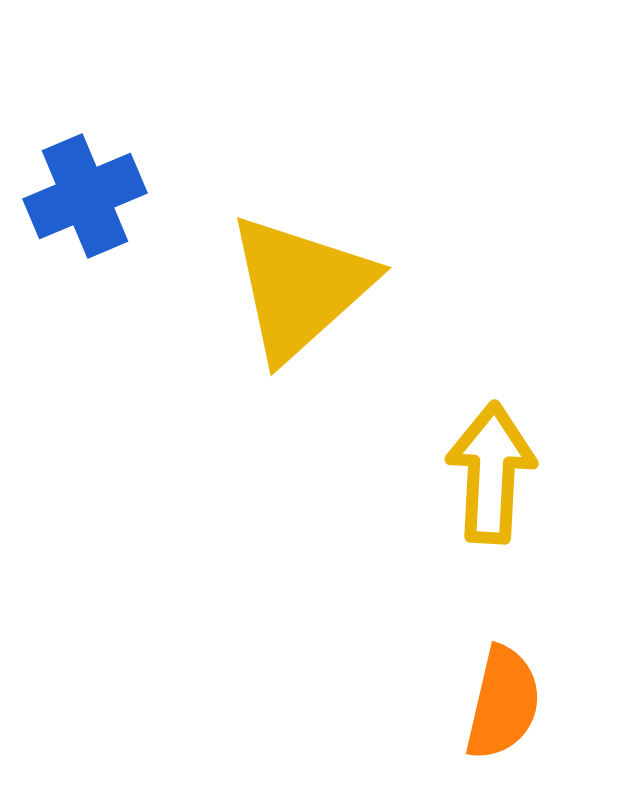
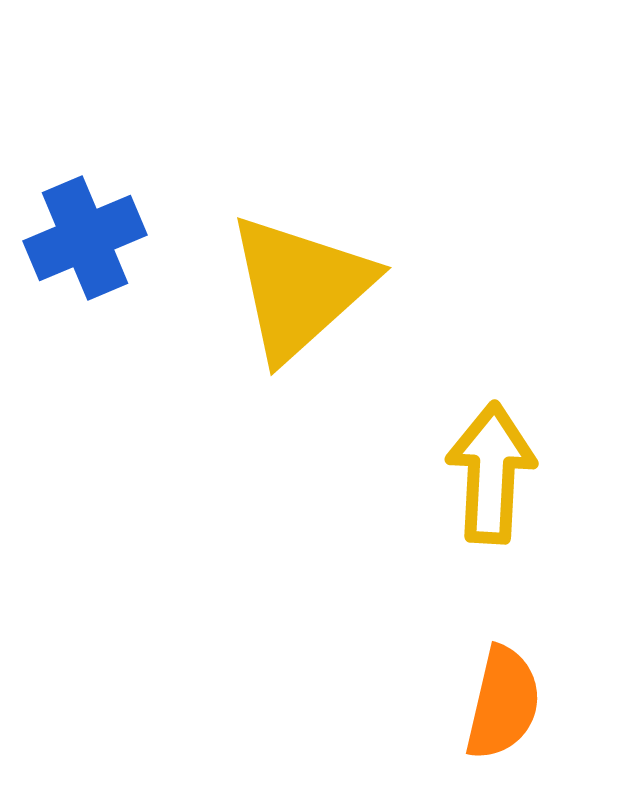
blue cross: moved 42 px down
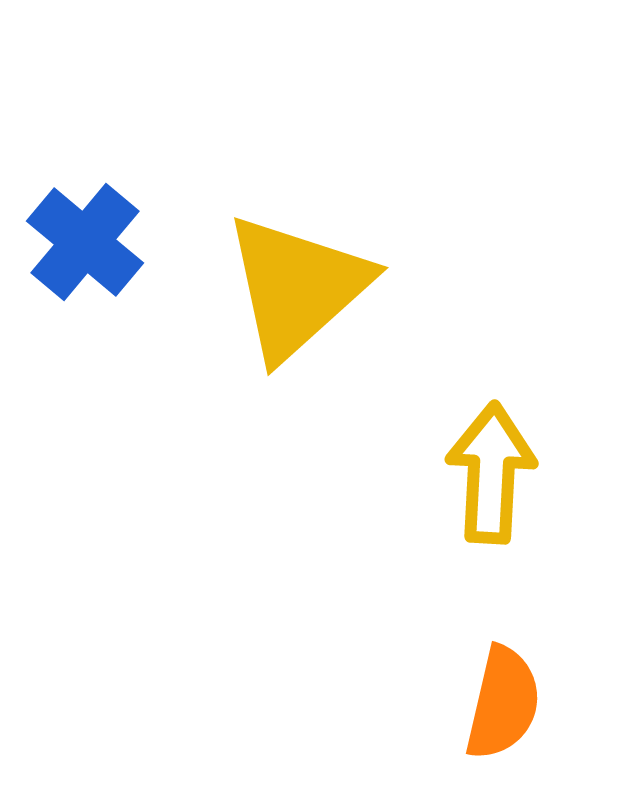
blue cross: moved 4 px down; rotated 27 degrees counterclockwise
yellow triangle: moved 3 px left
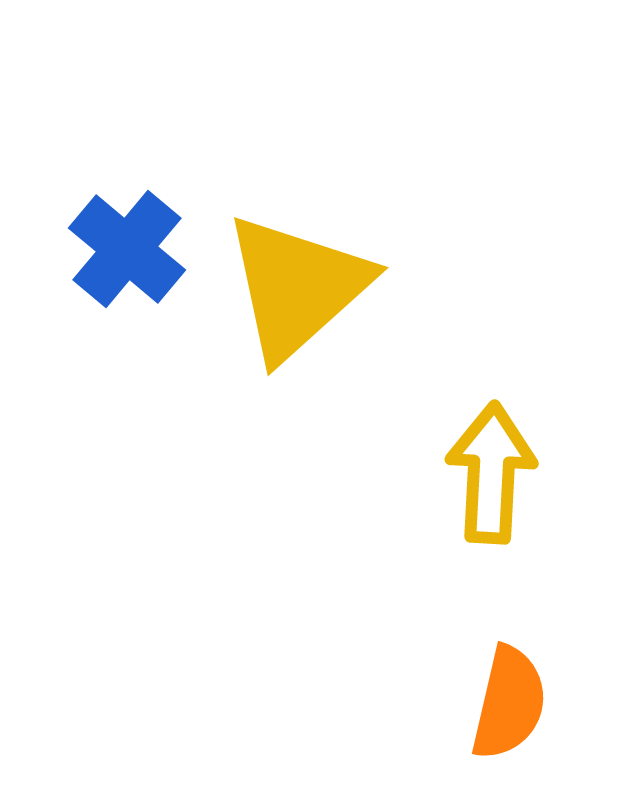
blue cross: moved 42 px right, 7 px down
orange semicircle: moved 6 px right
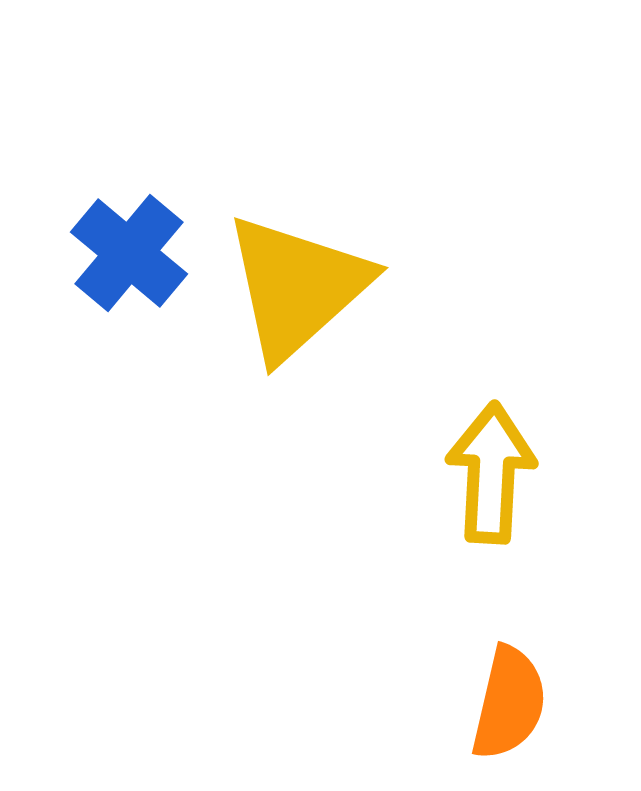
blue cross: moved 2 px right, 4 px down
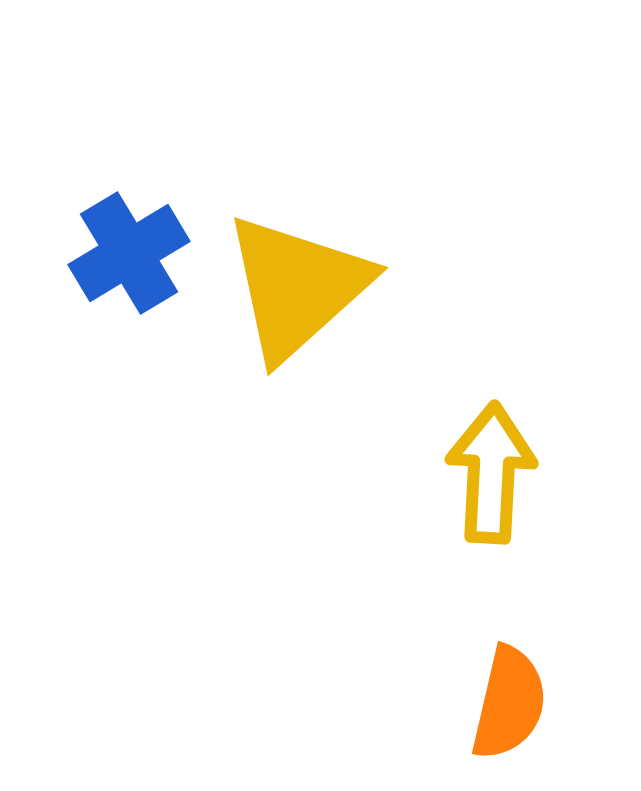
blue cross: rotated 19 degrees clockwise
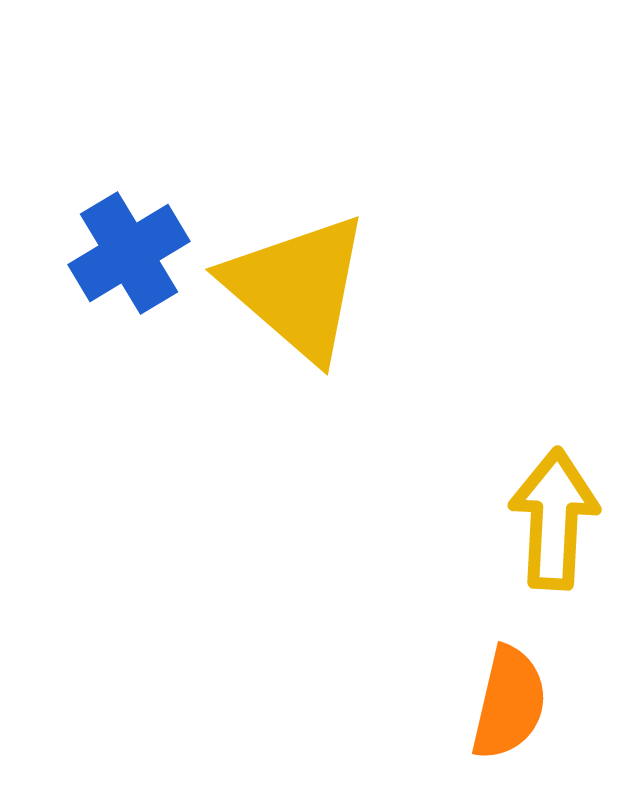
yellow triangle: rotated 37 degrees counterclockwise
yellow arrow: moved 63 px right, 46 px down
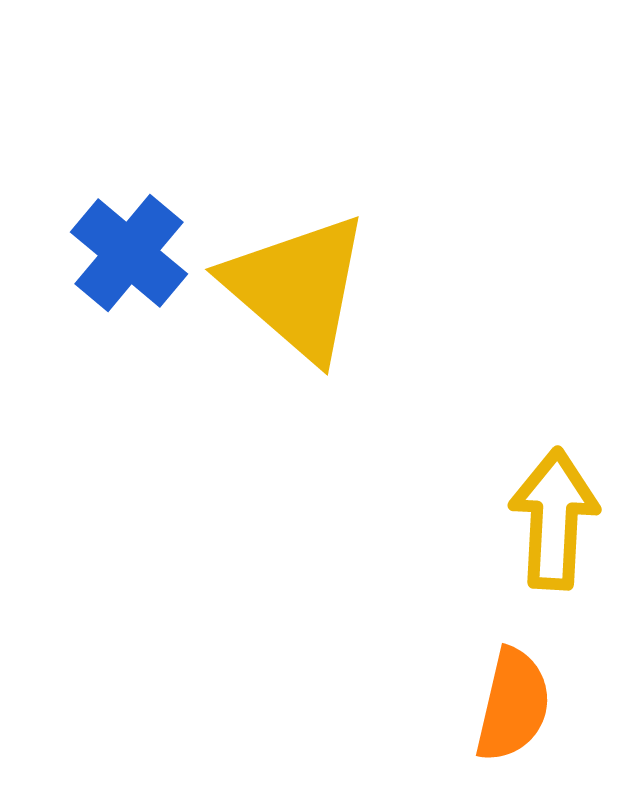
blue cross: rotated 19 degrees counterclockwise
orange semicircle: moved 4 px right, 2 px down
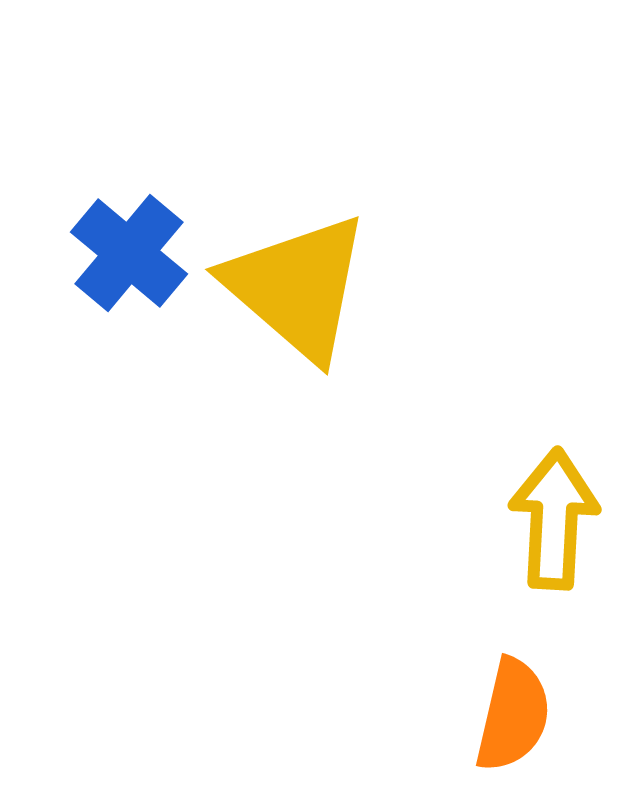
orange semicircle: moved 10 px down
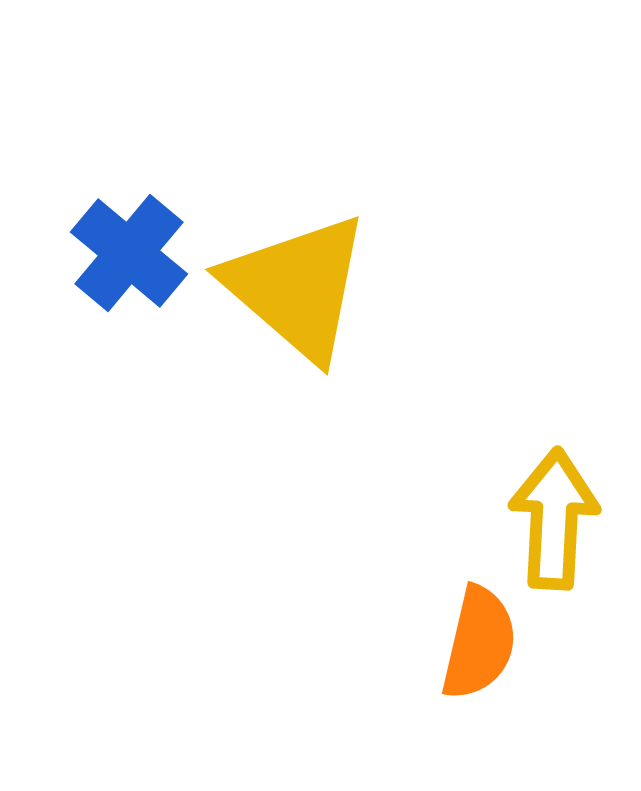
orange semicircle: moved 34 px left, 72 px up
